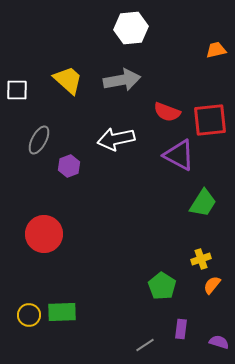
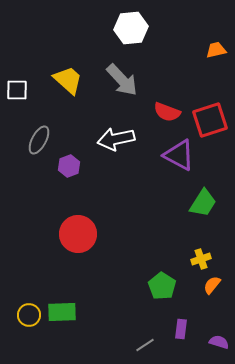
gray arrow: rotated 57 degrees clockwise
red square: rotated 12 degrees counterclockwise
red circle: moved 34 px right
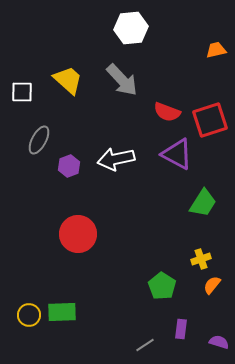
white square: moved 5 px right, 2 px down
white arrow: moved 20 px down
purple triangle: moved 2 px left, 1 px up
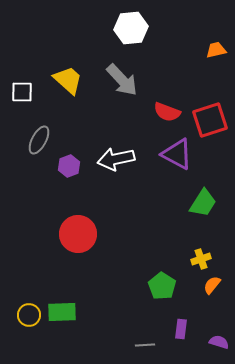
gray line: rotated 30 degrees clockwise
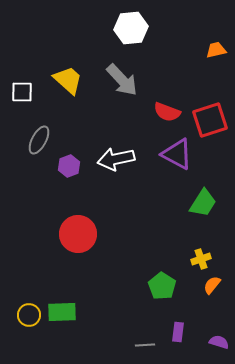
purple rectangle: moved 3 px left, 3 px down
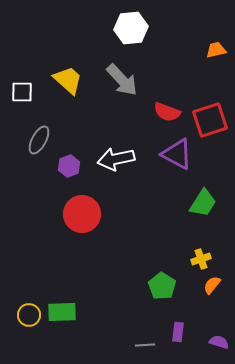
red circle: moved 4 px right, 20 px up
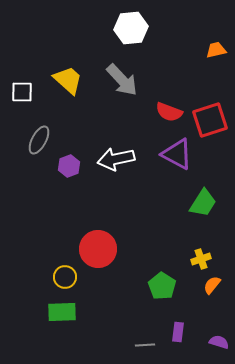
red semicircle: moved 2 px right
red circle: moved 16 px right, 35 px down
yellow circle: moved 36 px right, 38 px up
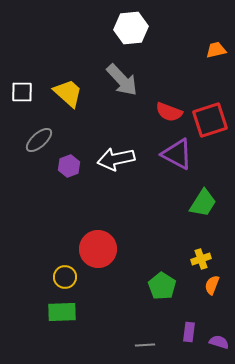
yellow trapezoid: moved 13 px down
gray ellipse: rotated 20 degrees clockwise
orange semicircle: rotated 18 degrees counterclockwise
purple rectangle: moved 11 px right
